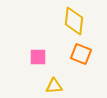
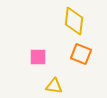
yellow triangle: rotated 12 degrees clockwise
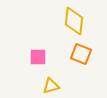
yellow triangle: moved 3 px left; rotated 24 degrees counterclockwise
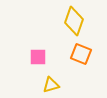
yellow diamond: rotated 12 degrees clockwise
yellow triangle: moved 1 px up
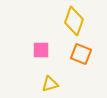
pink square: moved 3 px right, 7 px up
yellow triangle: moved 1 px left, 1 px up
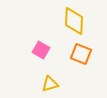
yellow diamond: rotated 16 degrees counterclockwise
pink square: rotated 30 degrees clockwise
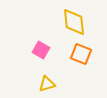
yellow diamond: moved 1 px down; rotated 8 degrees counterclockwise
yellow triangle: moved 3 px left
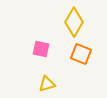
yellow diamond: rotated 36 degrees clockwise
pink square: moved 1 px up; rotated 18 degrees counterclockwise
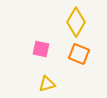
yellow diamond: moved 2 px right
orange square: moved 2 px left
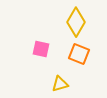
yellow triangle: moved 13 px right
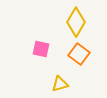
orange square: rotated 15 degrees clockwise
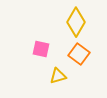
yellow triangle: moved 2 px left, 8 px up
